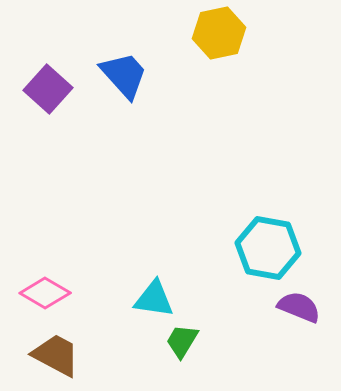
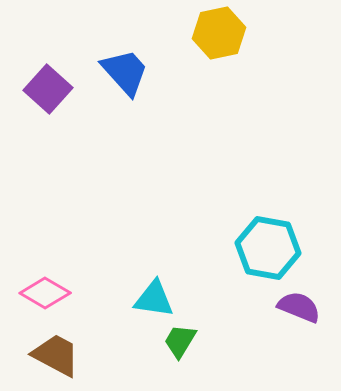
blue trapezoid: moved 1 px right, 3 px up
green trapezoid: moved 2 px left
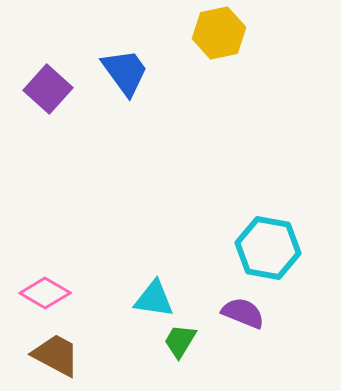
blue trapezoid: rotated 6 degrees clockwise
purple semicircle: moved 56 px left, 6 px down
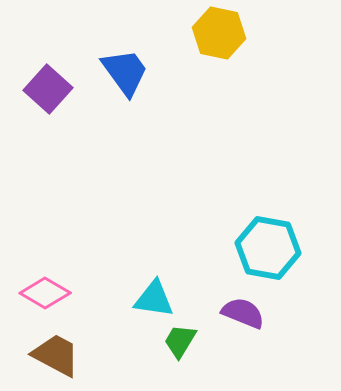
yellow hexagon: rotated 24 degrees clockwise
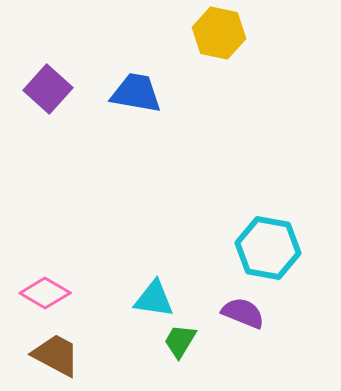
blue trapezoid: moved 11 px right, 21 px down; rotated 44 degrees counterclockwise
